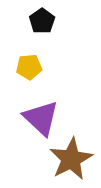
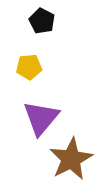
black pentagon: rotated 10 degrees counterclockwise
purple triangle: rotated 27 degrees clockwise
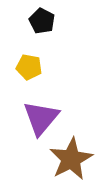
yellow pentagon: rotated 15 degrees clockwise
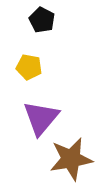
black pentagon: moved 1 px up
brown star: rotated 18 degrees clockwise
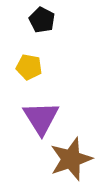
purple triangle: rotated 12 degrees counterclockwise
brown star: rotated 9 degrees counterclockwise
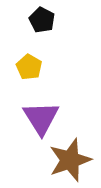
yellow pentagon: rotated 20 degrees clockwise
brown star: moved 1 px left, 1 px down
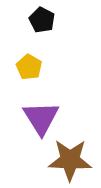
brown star: rotated 21 degrees clockwise
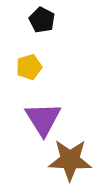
yellow pentagon: rotated 25 degrees clockwise
purple triangle: moved 2 px right, 1 px down
